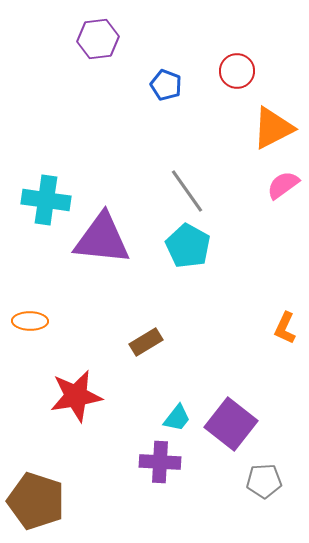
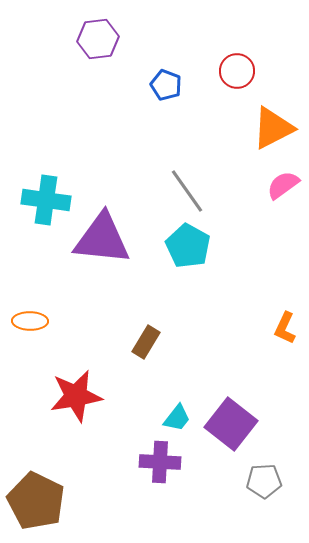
brown rectangle: rotated 28 degrees counterclockwise
brown pentagon: rotated 8 degrees clockwise
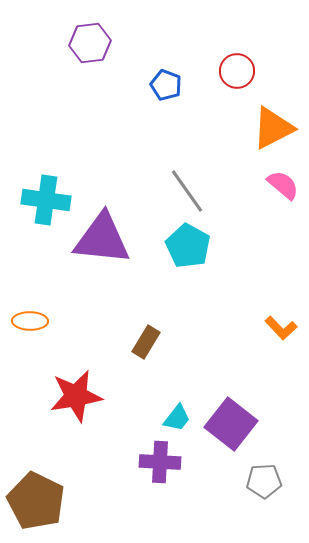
purple hexagon: moved 8 px left, 4 px down
pink semicircle: rotated 76 degrees clockwise
orange L-shape: moved 4 px left; rotated 68 degrees counterclockwise
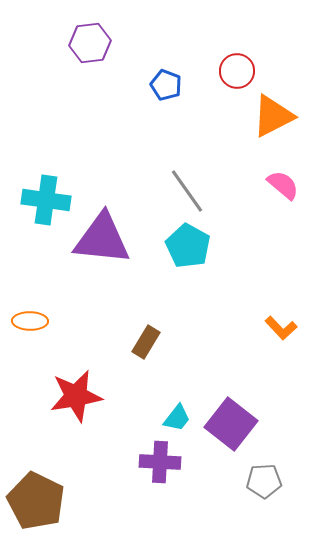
orange triangle: moved 12 px up
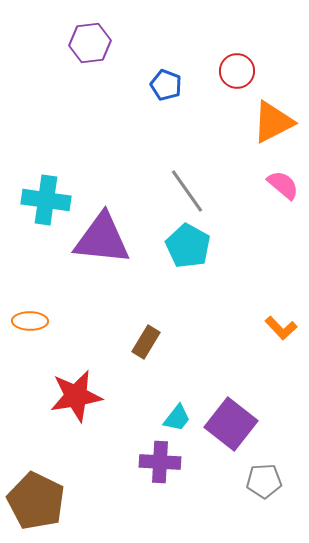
orange triangle: moved 6 px down
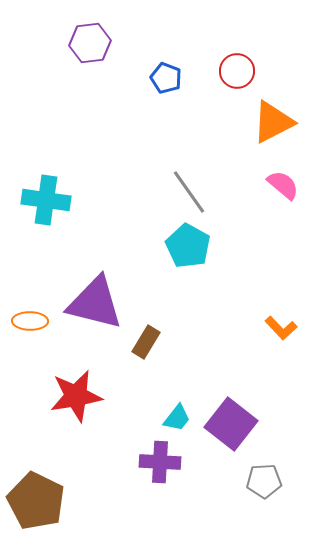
blue pentagon: moved 7 px up
gray line: moved 2 px right, 1 px down
purple triangle: moved 7 px left, 64 px down; rotated 8 degrees clockwise
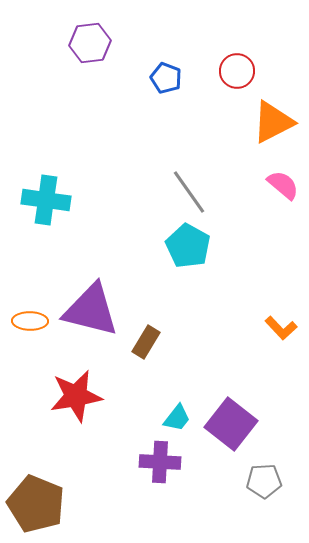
purple triangle: moved 4 px left, 7 px down
brown pentagon: moved 3 px down; rotated 4 degrees counterclockwise
